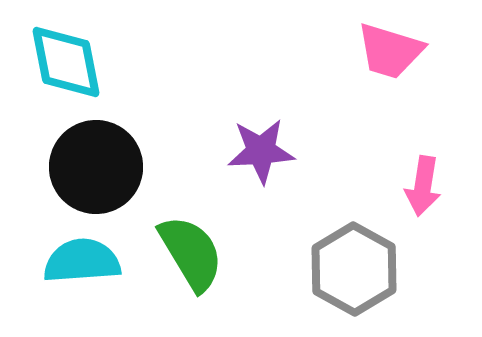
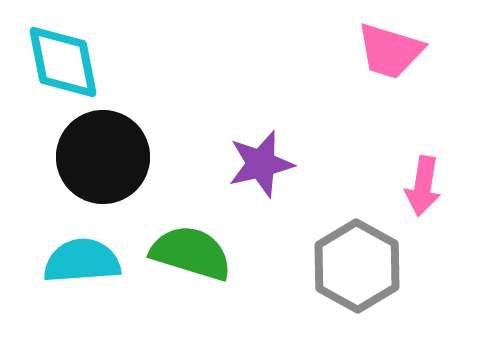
cyan diamond: moved 3 px left
purple star: moved 13 px down; rotated 10 degrees counterclockwise
black circle: moved 7 px right, 10 px up
green semicircle: rotated 42 degrees counterclockwise
gray hexagon: moved 3 px right, 3 px up
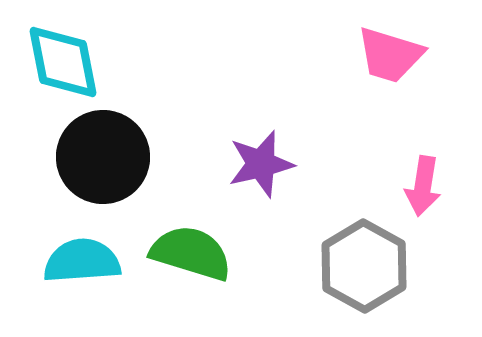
pink trapezoid: moved 4 px down
gray hexagon: moved 7 px right
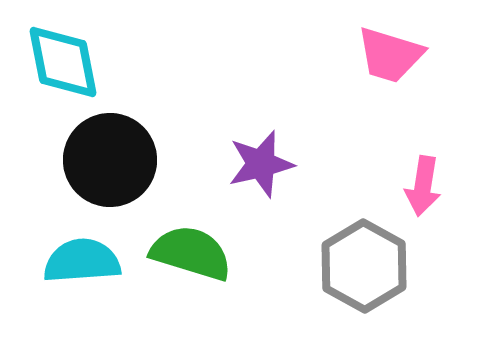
black circle: moved 7 px right, 3 px down
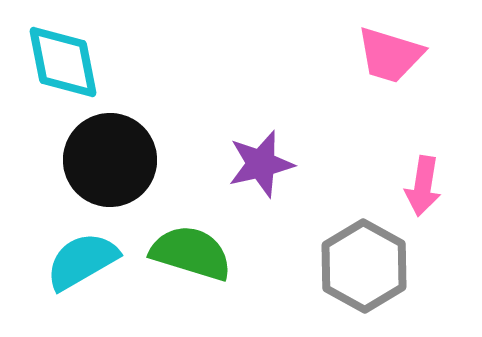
cyan semicircle: rotated 26 degrees counterclockwise
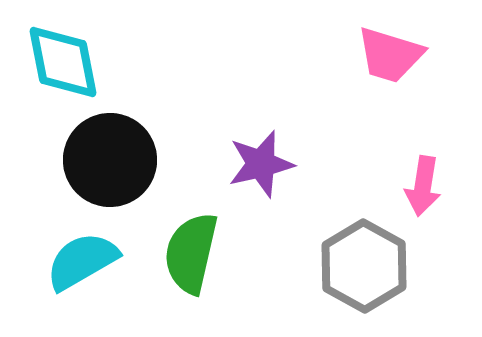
green semicircle: rotated 94 degrees counterclockwise
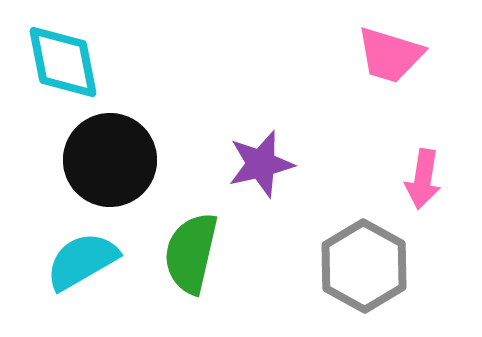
pink arrow: moved 7 px up
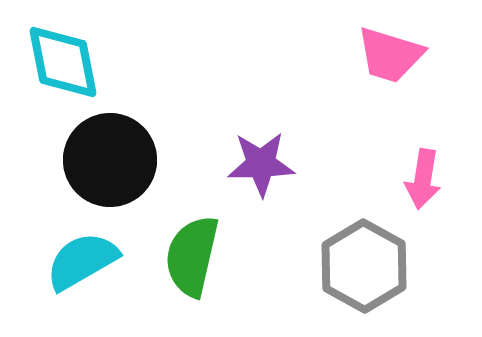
purple star: rotated 12 degrees clockwise
green semicircle: moved 1 px right, 3 px down
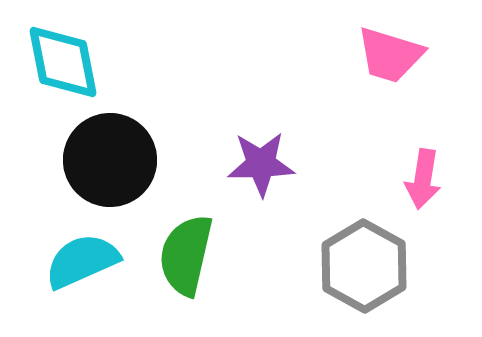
green semicircle: moved 6 px left, 1 px up
cyan semicircle: rotated 6 degrees clockwise
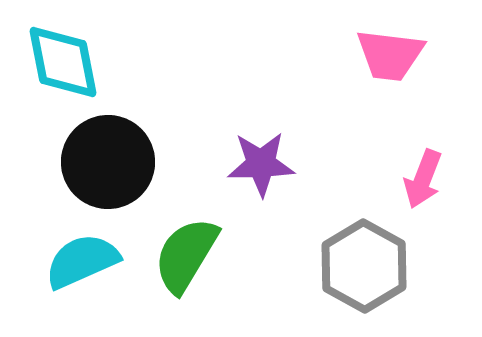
pink trapezoid: rotated 10 degrees counterclockwise
black circle: moved 2 px left, 2 px down
pink arrow: rotated 12 degrees clockwise
green semicircle: rotated 18 degrees clockwise
